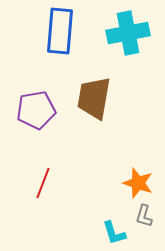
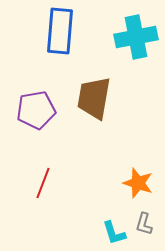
cyan cross: moved 8 px right, 4 px down
gray L-shape: moved 8 px down
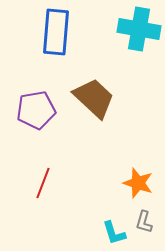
blue rectangle: moved 4 px left, 1 px down
cyan cross: moved 3 px right, 8 px up; rotated 21 degrees clockwise
brown trapezoid: rotated 123 degrees clockwise
gray L-shape: moved 2 px up
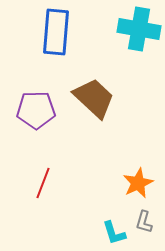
purple pentagon: rotated 9 degrees clockwise
orange star: rotated 28 degrees clockwise
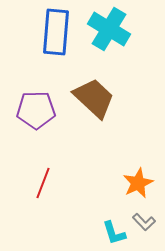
cyan cross: moved 30 px left; rotated 21 degrees clockwise
gray L-shape: rotated 60 degrees counterclockwise
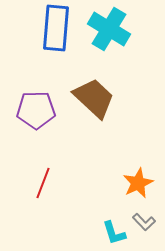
blue rectangle: moved 4 px up
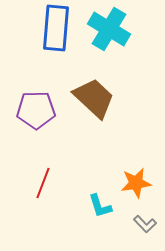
orange star: moved 2 px left; rotated 16 degrees clockwise
gray L-shape: moved 1 px right, 2 px down
cyan L-shape: moved 14 px left, 27 px up
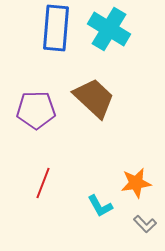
cyan L-shape: rotated 12 degrees counterclockwise
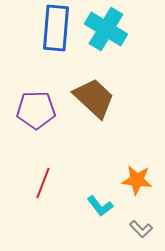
cyan cross: moved 3 px left
orange star: moved 1 px right, 3 px up; rotated 16 degrees clockwise
cyan L-shape: rotated 8 degrees counterclockwise
gray L-shape: moved 4 px left, 5 px down
